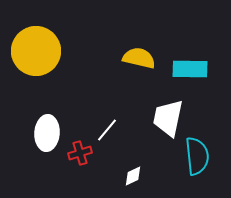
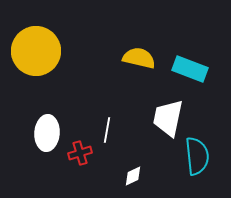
cyan rectangle: rotated 20 degrees clockwise
white line: rotated 30 degrees counterclockwise
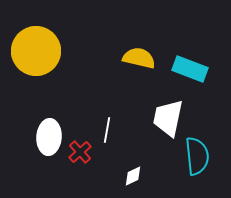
white ellipse: moved 2 px right, 4 px down
red cross: moved 1 px up; rotated 25 degrees counterclockwise
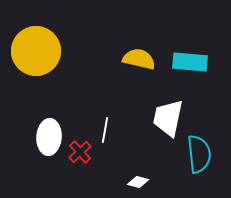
yellow semicircle: moved 1 px down
cyan rectangle: moved 7 px up; rotated 16 degrees counterclockwise
white line: moved 2 px left
cyan semicircle: moved 2 px right, 2 px up
white diamond: moved 5 px right, 6 px down; rotated 40 degrees clockwise
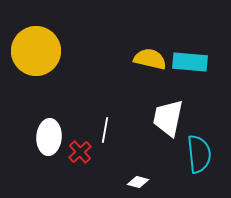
yellow semicircle: moved 11 px right
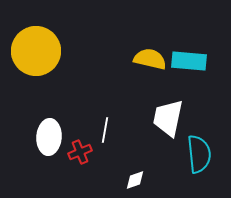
cyan rectangle: moved 1 px left, 1 px up
red cross: rotated 20 degrees clockwise
white diamond: moved 3 px left, 2 px up; rotated 35 degrees counterclockwise
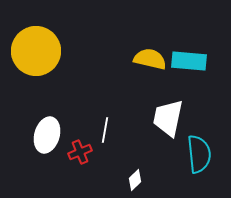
white ellipse: moved 2 px left, 2 px up; rotated 12 degrees clockwise
white diamond: rotated 25 degrees counterclockwise
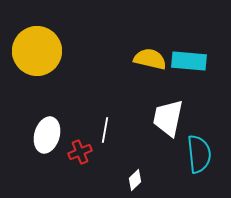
yellow circle: moved 1 px right
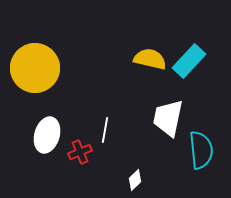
yellow circle: moved 2 px left, 17 px down
cyan rectangle: rotated 52 degrees counterclockwise
cyan semicircle: moved 2 px right, 4 px up
